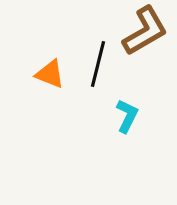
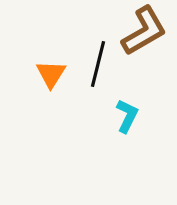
brown L-shape: moved 1 px left
orange triangle: moved 1 px right; rotated 40 degrees clockwise
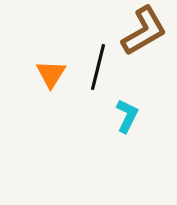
black line: moved 3 px down
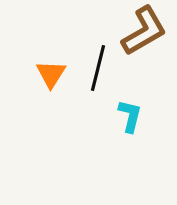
black line: moved 1 px down
cyan L-shape: moved 3 px right; rotated 12 degrees counterclockwise
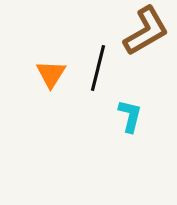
brown L-shape: moved 2 px right
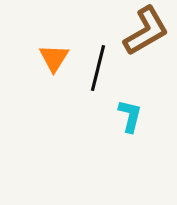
orange triangle: moved 3 px right, 16 px up
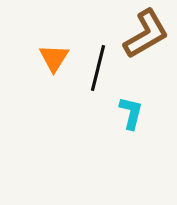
brown L-shape: moved 3 px down
cyan L-shape: moved 1 px right, 3 px up
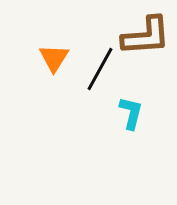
brown L-shape: moved 2 px down; rotated 26 degrees clockwise
black line: moved 2 px right, 1 px down; rotated 15 degrees clockwise
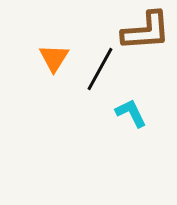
brown L-shape: moved 5 px up
cyan L-shape: rotated 40 degrees counterclockwise
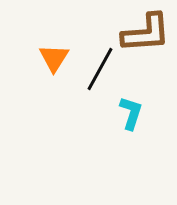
brown L-shape: moved 2 px down
cyan L-shape: rotated 44 degrees clockwise
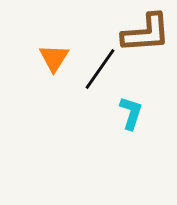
black line: rotated 6 degrees clockwise
